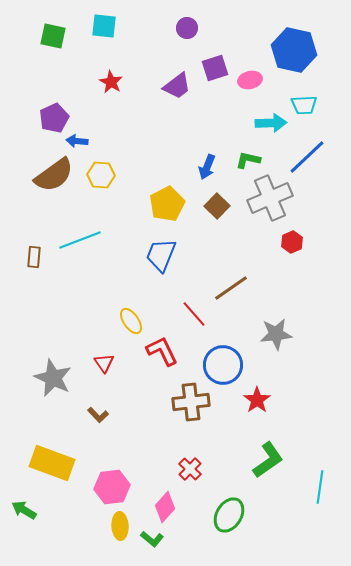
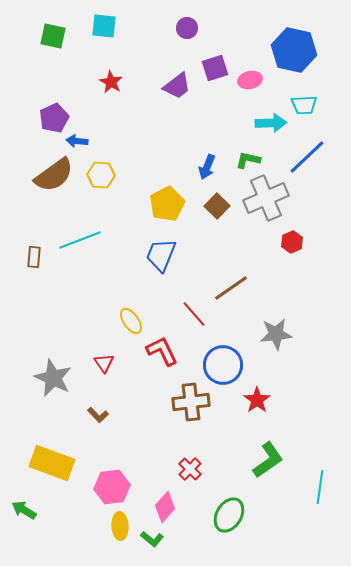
gray cross at (270, 198): moved 4 px left
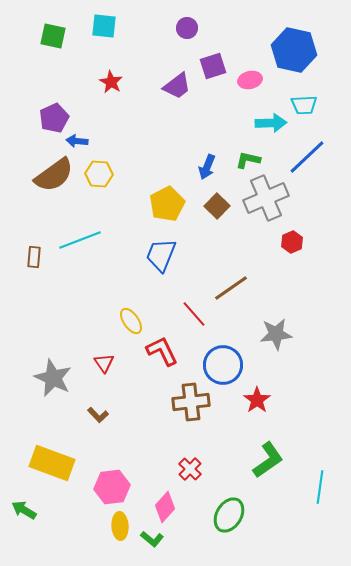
purple square at (215, 68): moved 2 px left, 2 px up
yellow hexagon at (101, 175): moved 2 px left, 1 px up
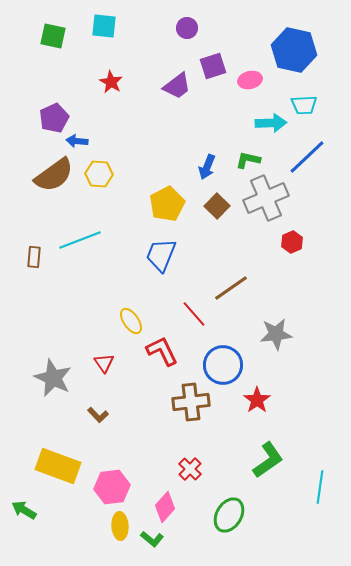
yellow rectangle at (52, 463): moved 6 px right, 3 px down
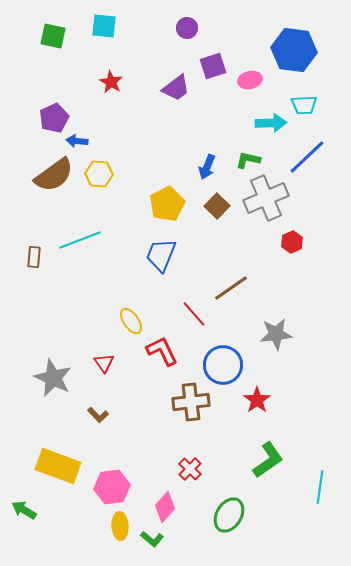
blue hexagon at (294, 50): rotated 6 degrees counterclockwise
purple trapezoid at (177, 86): moved 1 px left, 2 px down
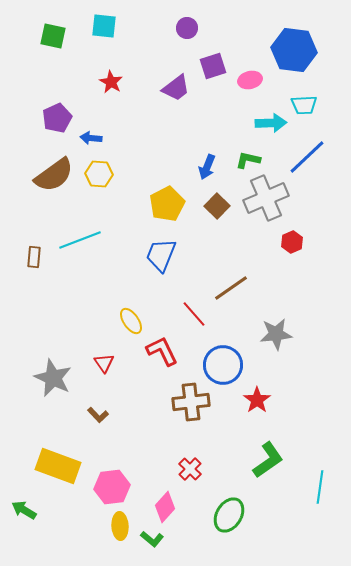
purple pentagon at (54, 118): moved 3 px right
blue arrow at (77, 141): moved 14 px right, 3 px up
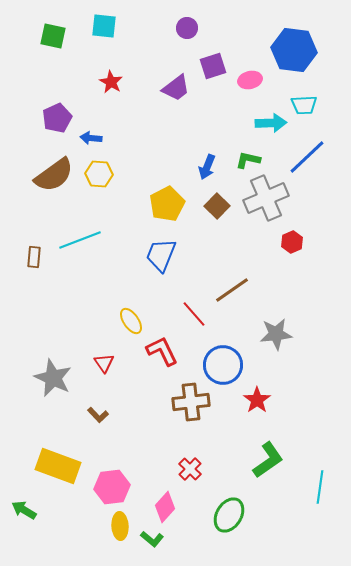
brown line at (231, 288): moved 1 px right, 2 px down
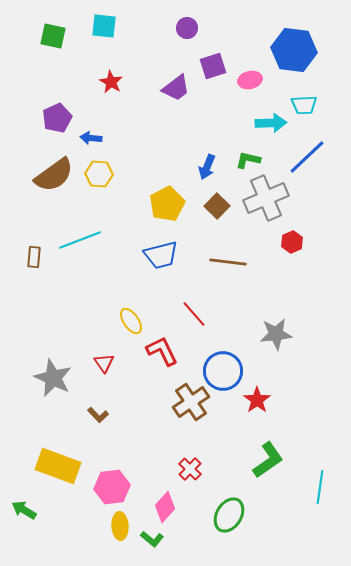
blue trapezoid at (161, 255): rotated 126 degrees counterclockwise
brown line at (232, 290): moved 4 px left, 28 px up; rotated 42 degrees clockwise
blue circle at (223, 365): moved 6 px down
brown cross at (191, 402): rotated 27 degrees counterclockwise
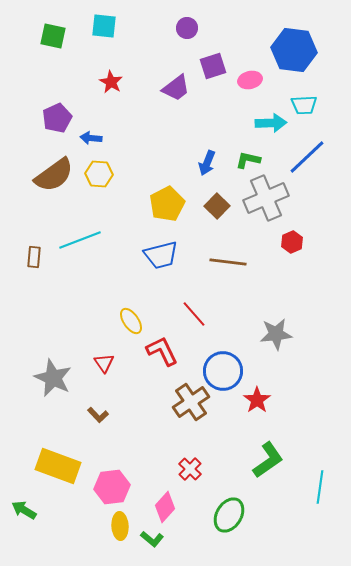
blue arrow at (207, 167): moved 4 px up
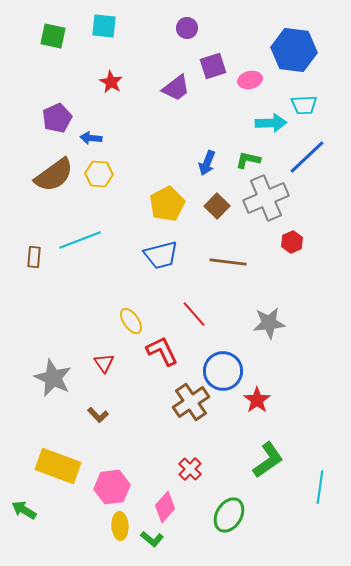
gray star at (276, 334): moved 7 px left, 11 px up
